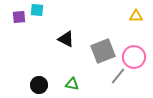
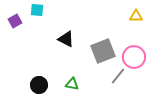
purple square: moved 4 px left, 4 px down; rotated 24 degrees counterclockwise
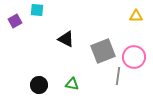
gray line: rotated 30 degrees counterclockwise
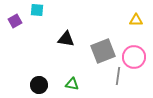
yellow triangle: moved 4 px down
black triangle: rotated 18 degrees counterclockwise
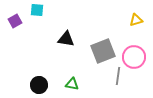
yellow triangle: rotated 16 degrees counterclockwise
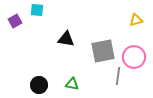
gray square: rotated 10 degrees clockwise
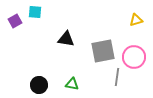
cyan square: moved 2 px left, 2 px down
gray line: moved 1 px left, 1 px down
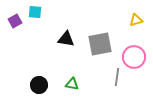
gray square: moved 3 px left, 7 px up
